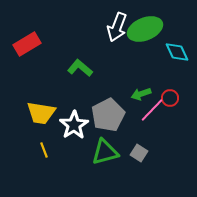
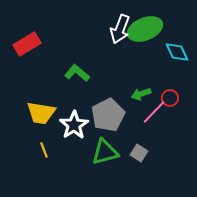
white arrow: moved 3 px right, 2 px down
green L-shape: moved 3 px left, 5 px down
pink line: moved 2 px right, 2 px down
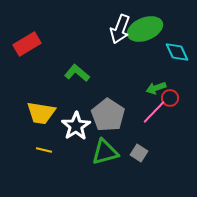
green arrow: moved 15 px right, 6 px up
gray pentagon: rotated 12 degrees counterclockwise
white star: moved 2 px right, 1 px down
yellow line: rotated 56 degrees counterclockwise
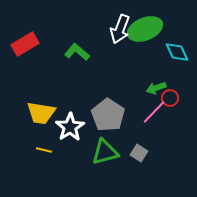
red rectangle: moved 2 px left
green L-shape: moved 21 px up
white star: moved 6 px left, 1 px down
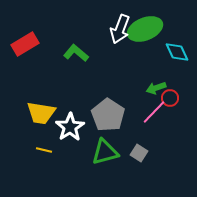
green L-shape: moved 1 px left, 1 px down
